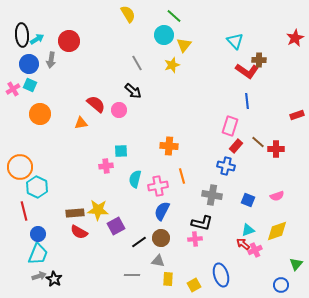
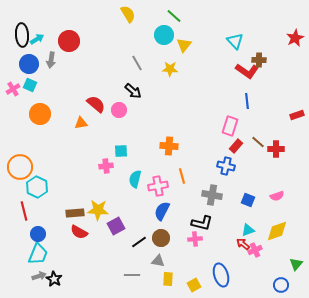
yellow star at (172, 65): moved 2 px left, 4 px down; rotated 21 degrees clockwise
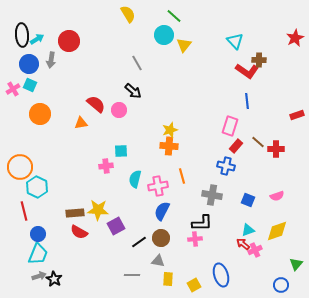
yellow star at (170, 69): moved 61 px down; rotated 21 degrees counterclockwise
black L-shape at (202, 223): rotated 15 degrees counterclockwise
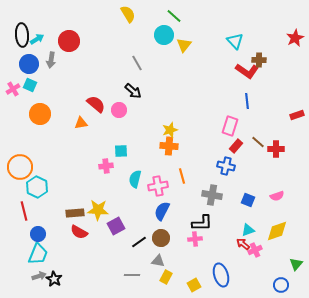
yellow rectangle at (168, 279): moved 2 px left, 2 px up; rotated 24 degrees clockwise
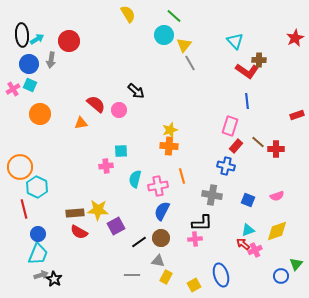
gray line at (137, 63): moved 53 px right
black arrow at (133, 91): moved 3 px right
red line at (24, 211): moved 2 px up
gray arrow at (39, 276): moved 2 px right, 1 px up
blue circle at (281, 285): moved 9 px up
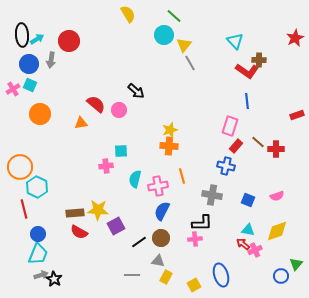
cyan triangle at (248, 230): rotated 32 degrees clockwise
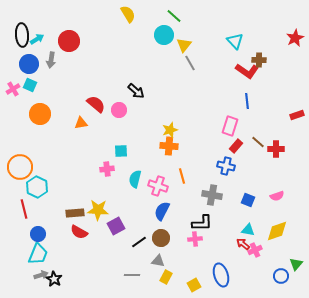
pink cross at (106, 166): moved 1 px right, 3 px down
pink cross at (158, 186): rotated 30 degrees clockwise
